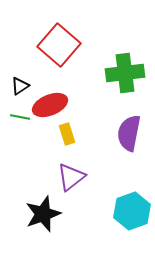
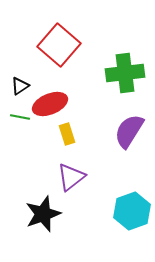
red ellipse: moved 1 px up
purple semicircle: moved 2 px up; rotated 21 degrees clockwise
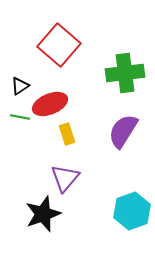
purple semicircle: moved 6 px left
purple triangle: moved 6 px left, 1 px down; rotated 12 degrees counterclockwise
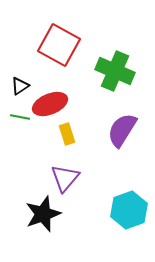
red square: rotated 12 degrees counterclockwise
green cross: moved 10 px left, 2 px up; rotated 30 degrees clockwise
purple semicircle: moved 1 px left, 1 px up
cyan hexagon: moved 3 px left, 1 px up
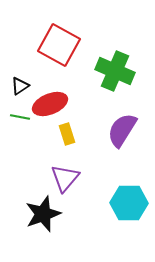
cyan hexagon: moved 7 px up; rotated 21 degrees clockwise
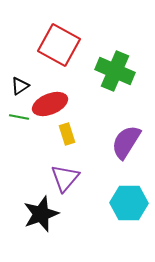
green line: moved 1 px left
purple semicircle: moved 4 px right, 12 px down
black star: moved 2 px left
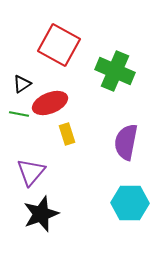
black triangle: moved 2 px right, 2 px up
red ellipse: moved 1 px up
green line: moved 3 px up
purple semicircle: rotated 21 degrees counterclockwise
purple triangle: moved 34 px left, 6 px up
cyan hexagon: moved 1 px right
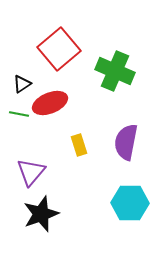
red square: moved 4 px down; rotated 21 degrees clockwise
yellow rectangle: moved 12 px right, 11 px down
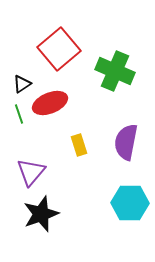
green line: rotated 60 degrees clockwise
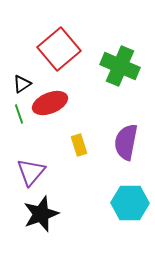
green cross: moved 5 px right, 5 px up
